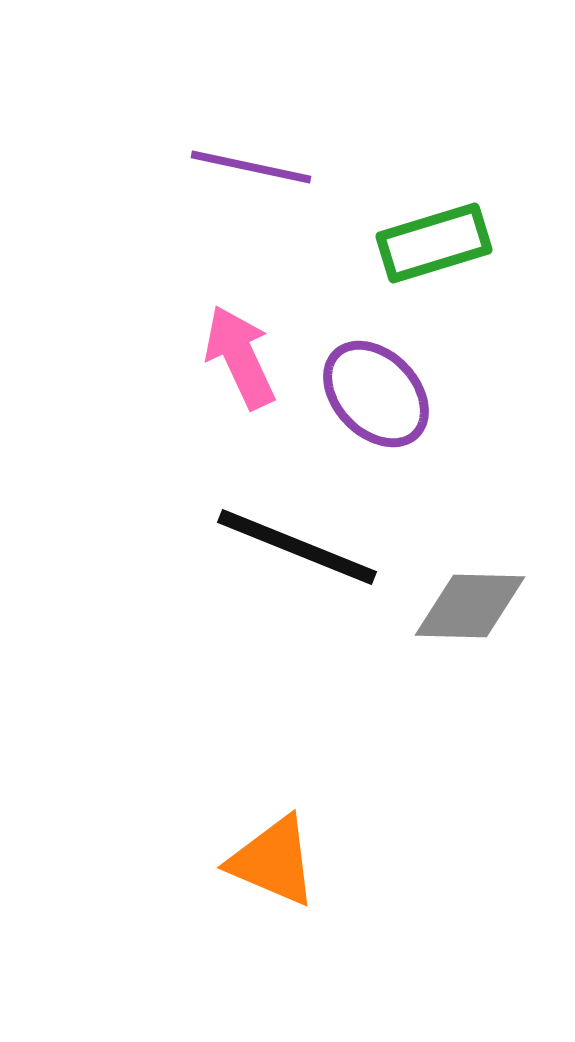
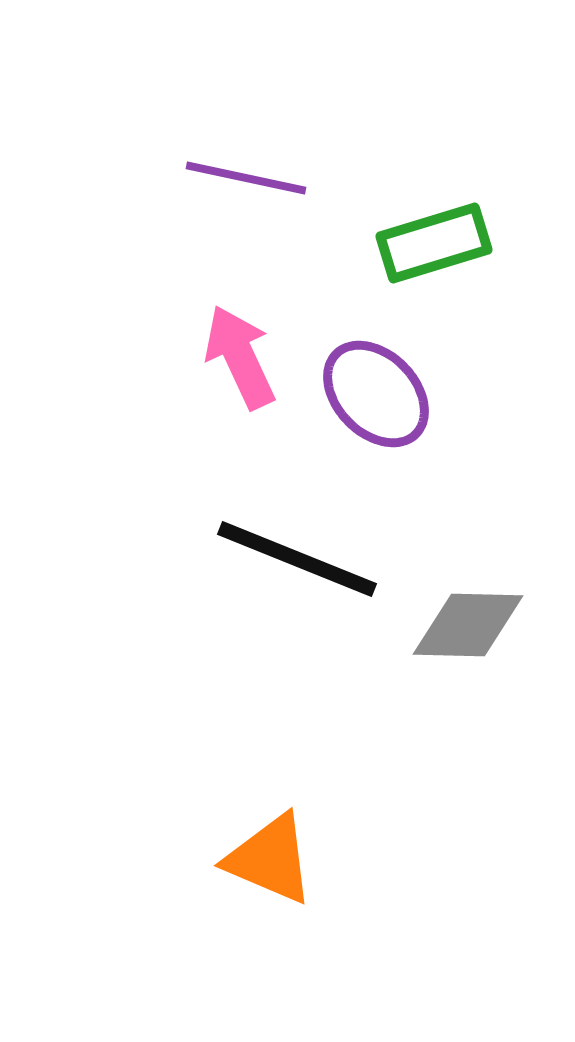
purple line: moved 5 px left, 11 px down
black line: moved 12 px down
gray diamond: moved 2 px left, 19 px down
orange triangle: moved 3 px left, 2 px up
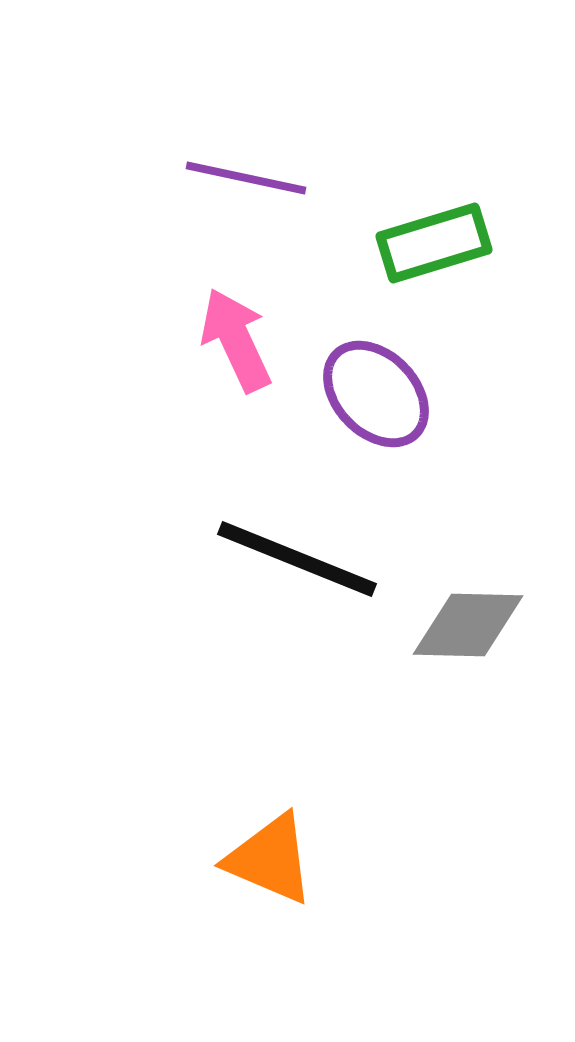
pink arrow: moved 4 px left, 17 px up
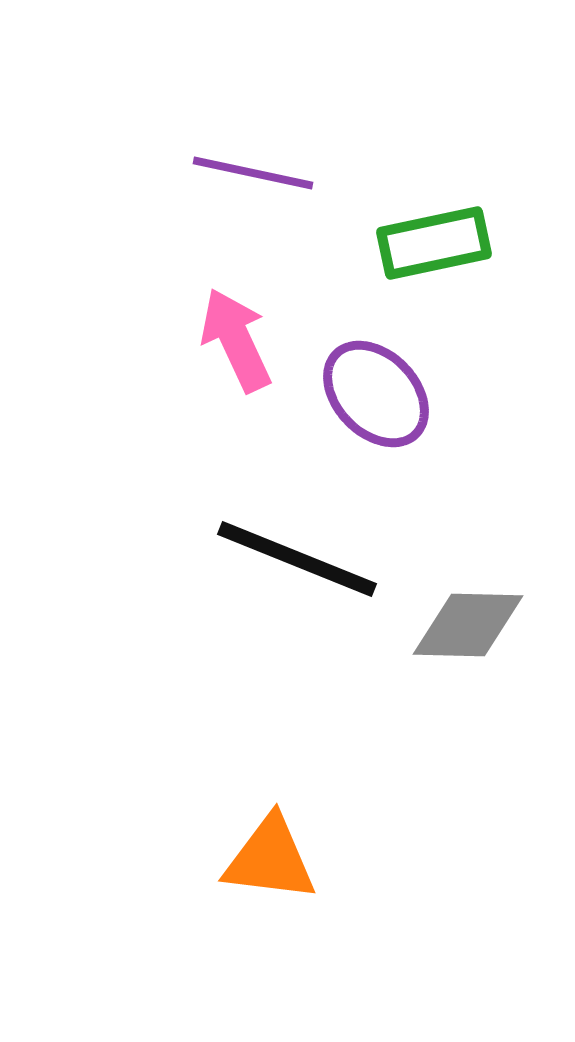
purple line: moved 7 px right, 5 px up
green rectangle: rotated 5 degrees clockwise
orange triangle: rotated 16 degrees counterclockwise
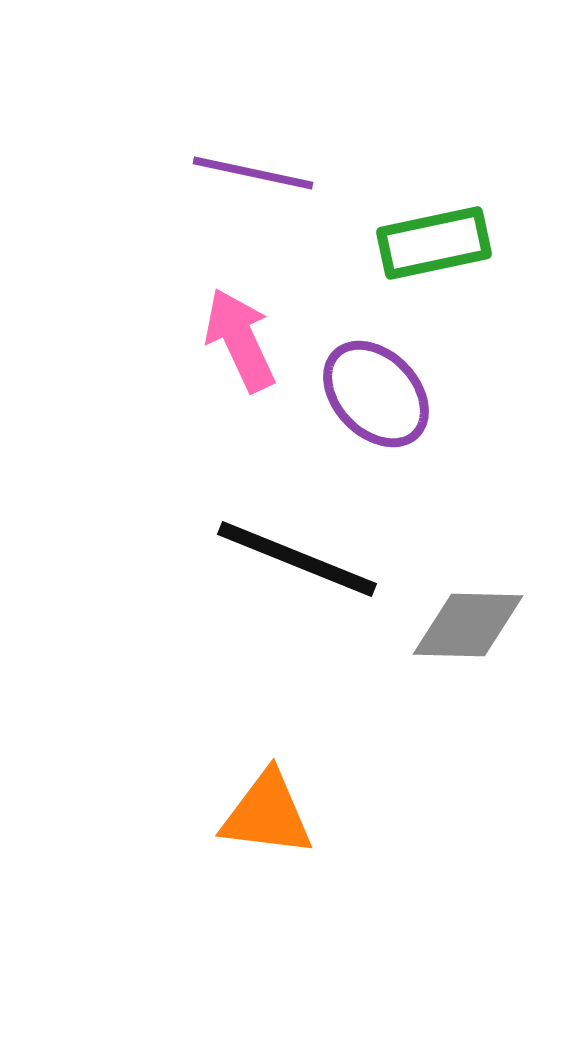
pink arrow: moved 4 px right
orange triangle: moved 3 px left, 45 px up
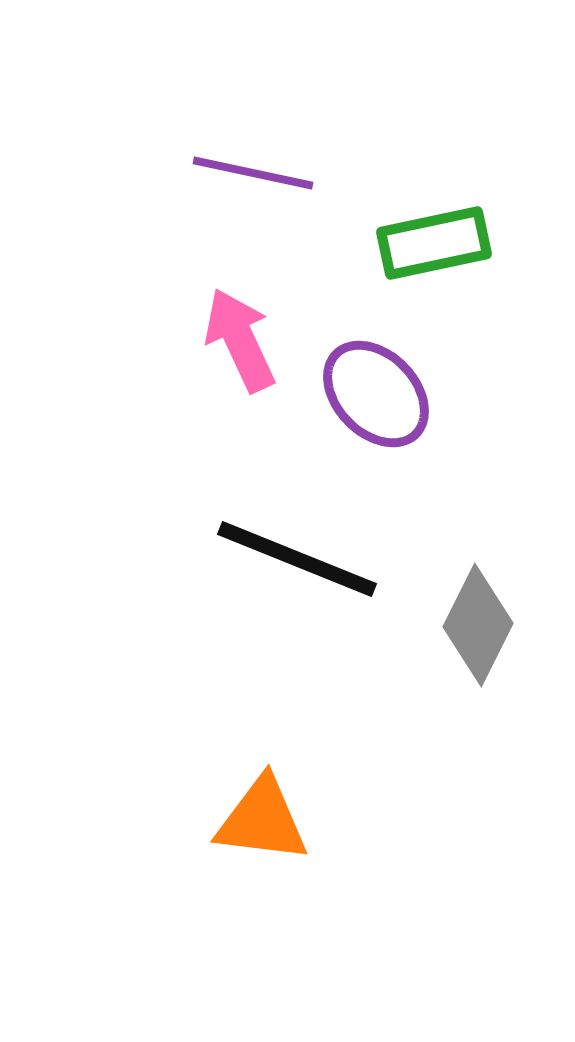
gray diamond: moved 10 px right; rotated 65 degrees counterclockwise
orange triangle: moved 5 px left, 6 px down
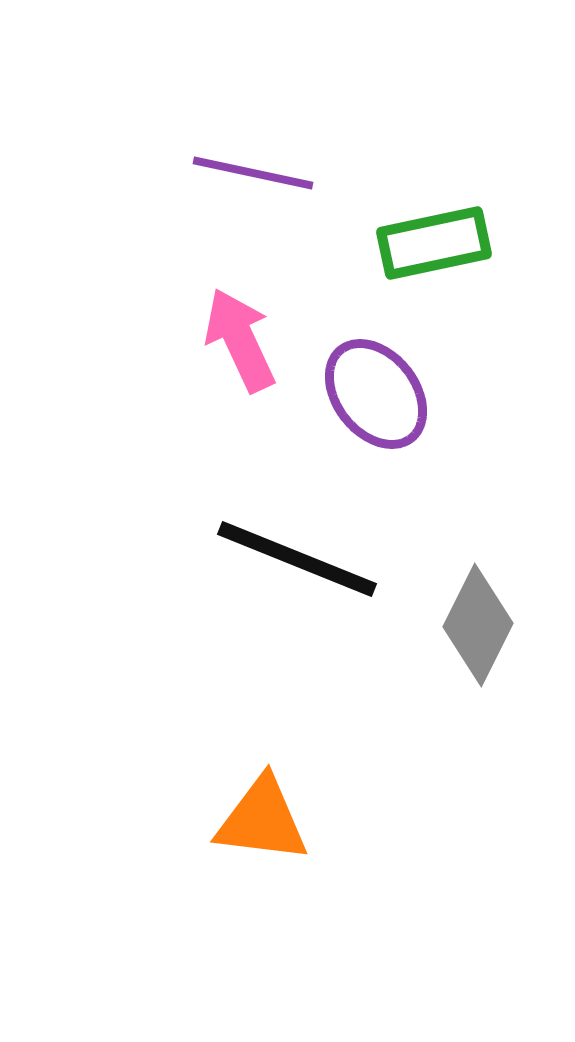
purple ellipse: rotated 6 degrees clockwise
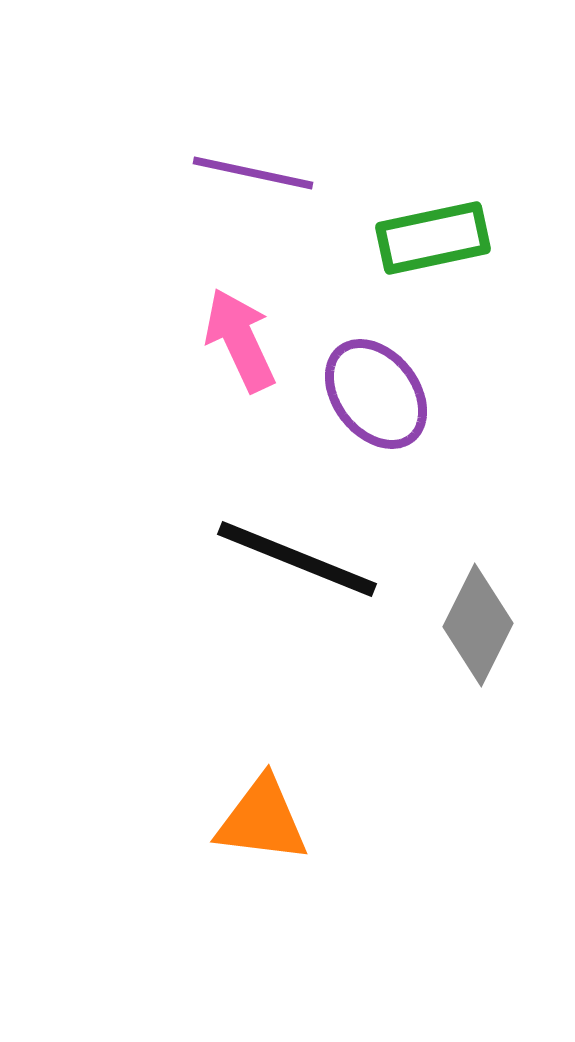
green rectangle: moved 1 px left, 5 px up
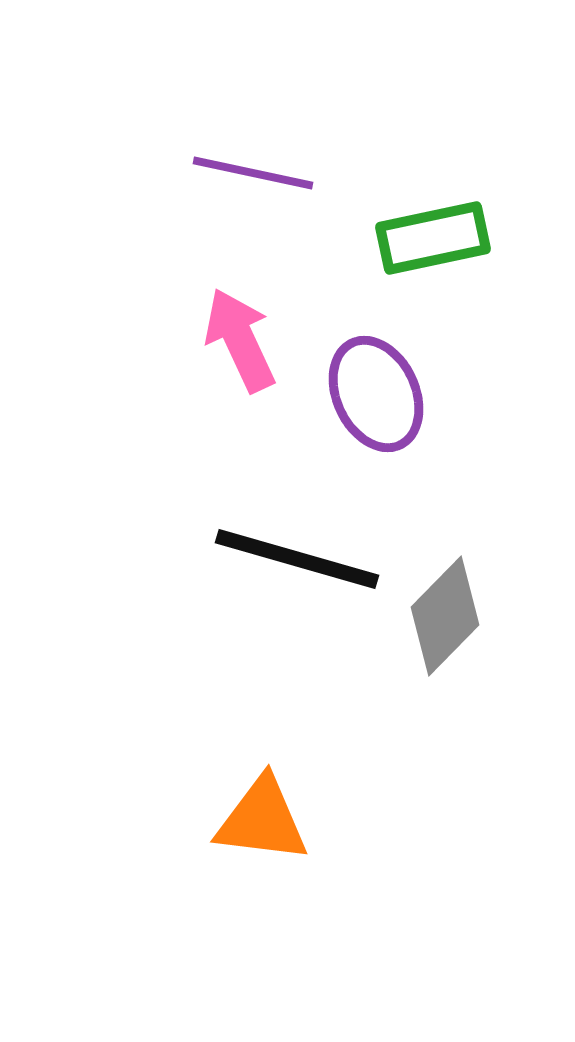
purple ellipse: rotated 13 degrees clockwise
black line: rotated 6 degrees counterclockwise
gray diamond: moved 33 px left, 9 px up; rotated 18 degrees clockwise
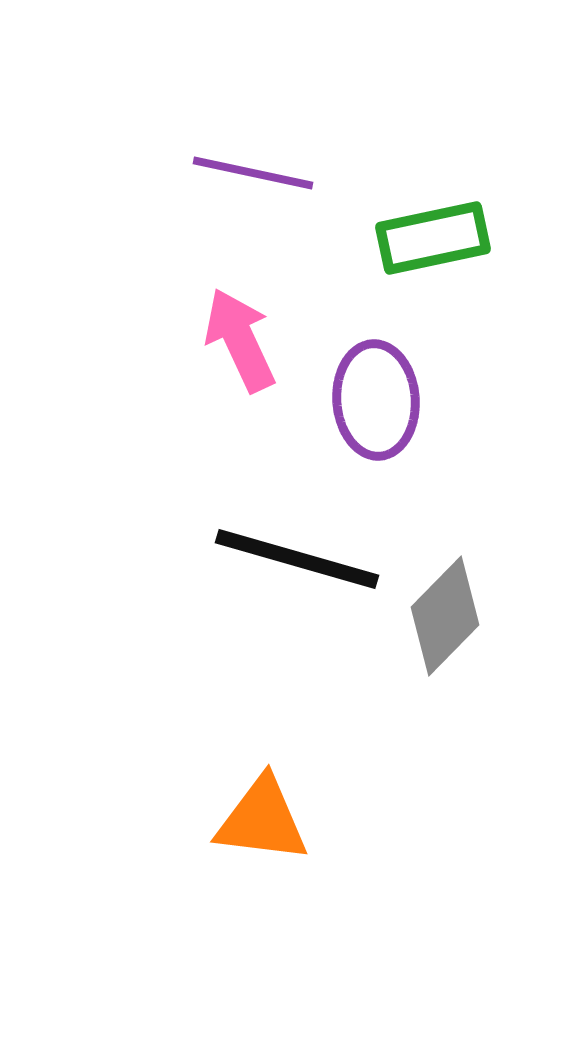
purple ellipse: moved 6 px down; rotated 21 degrees clockwise
